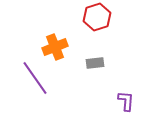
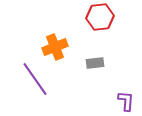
red hexagon: moved 3 px right; rotated 12 degrees clockwise
purple line: moved 1 px down
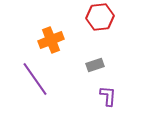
orange cross: moved 4 px left, 7 px up
gray rectangle: moved 2 px down; rotated 12 degrees counterclockwise
purple L-shape: moved 18 px left, 5 px up
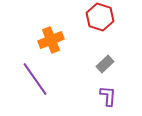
red hexagon: rotated 24 degrees clockwise
gray rectangle: moved 10 px right, 1 px up; rotated 24 degrees counterclockwise
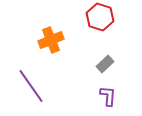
purple line: moved 4 px left, 7 px down
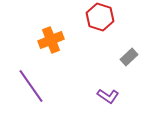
gray rectangle: moved 24 px right, 7 px up
purple L-shape: rotated 120 degrees clockwise
